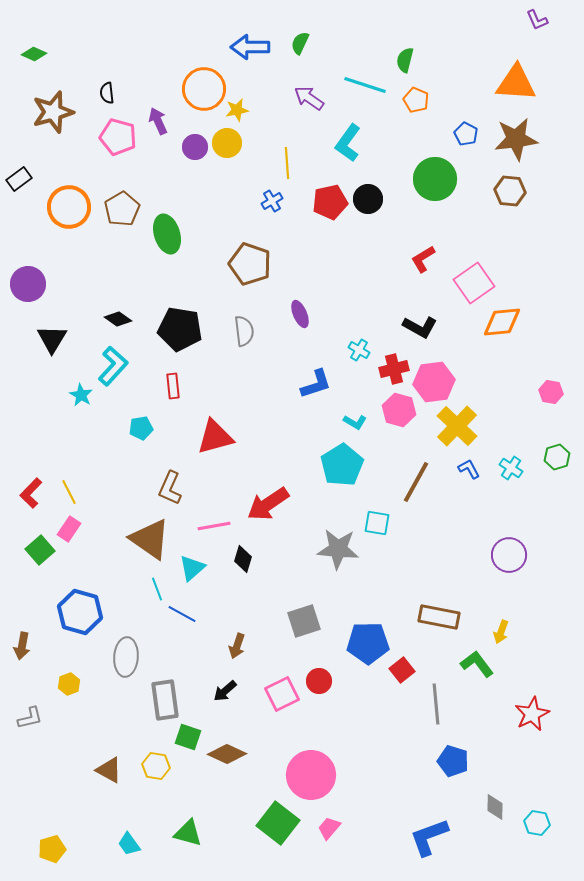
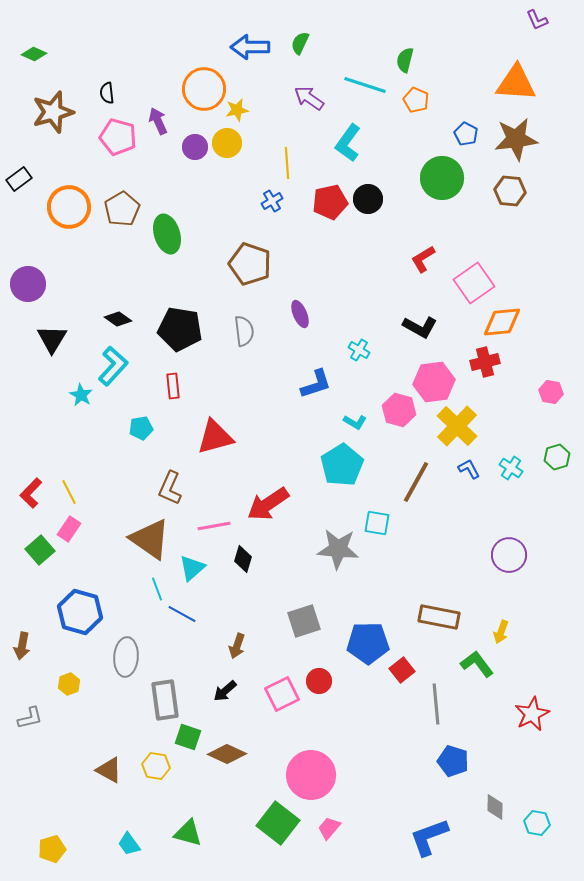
green circle at (435, 179): moved 7 px right, 1 px up
red cross at (394, 369): moved 91 px right, 7 px up
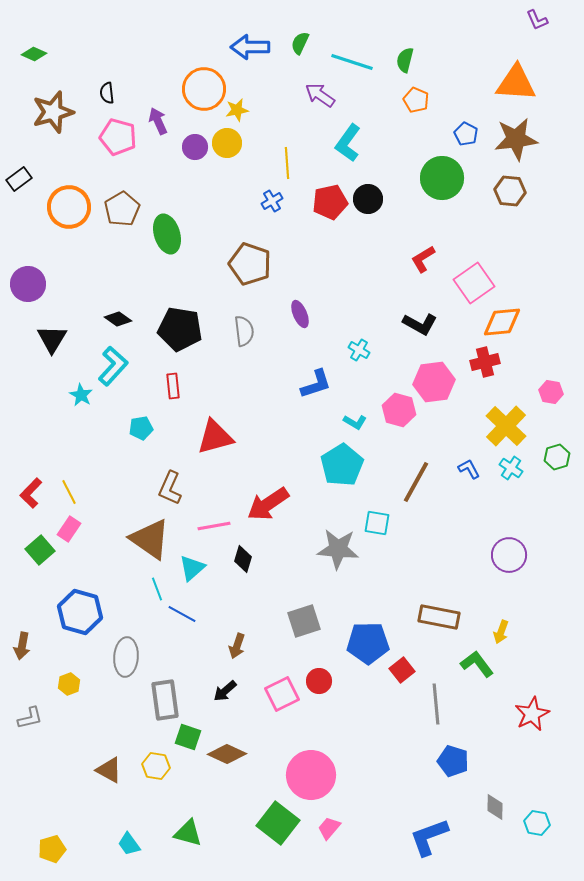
cyan line at (365, 85): moved 13 px left, 23 px up
purple arrow at (309, 98): moved 11 px right, 3 px up
black L-shape at (420, 327): moved 3 px up
yellow cross at (457, 426): moved 49 px right
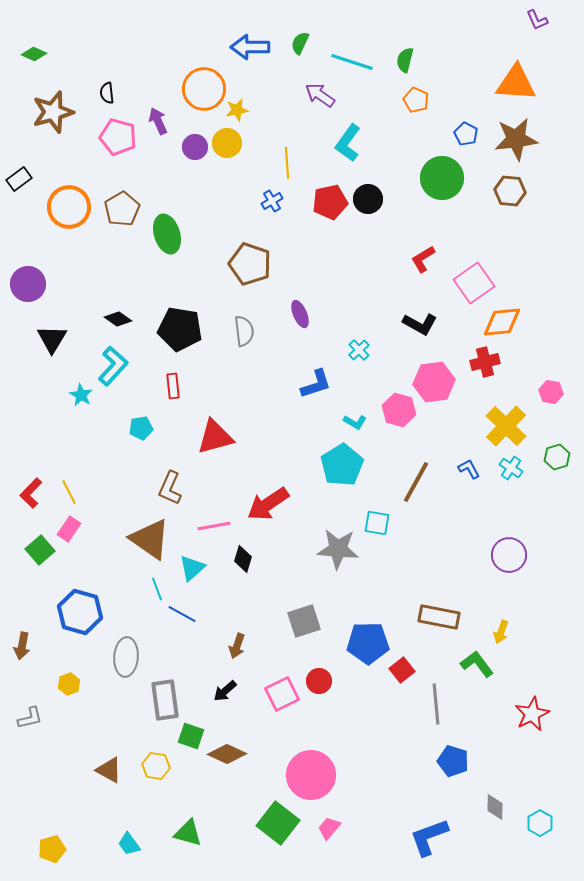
cyan cross at (359, 350): rotated 15 degrees clockwise
green square at (188, 737): moved 3 px right, 1 px up
cyan hexagon at (537, 823): moved 3 px right; rotated 20 degrees clockwise
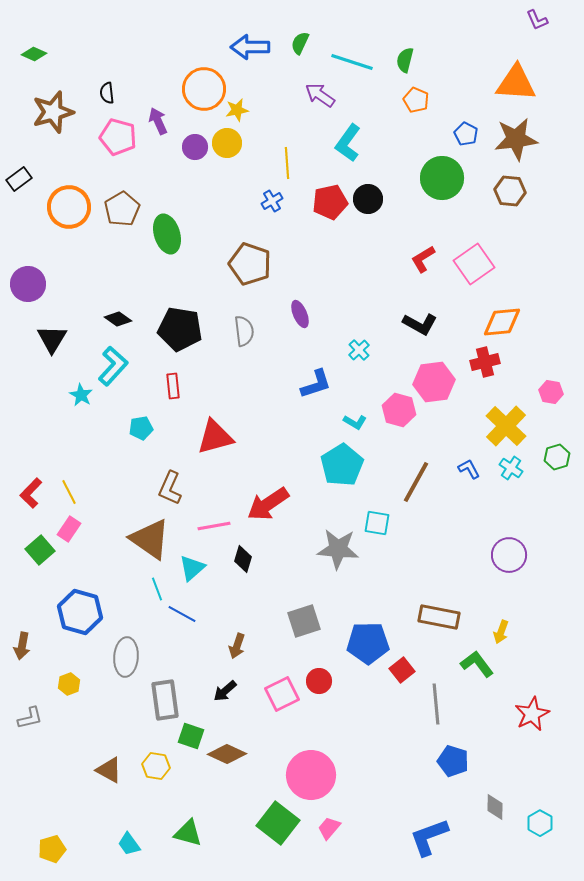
pink square at (474, 283): moved 19 px up
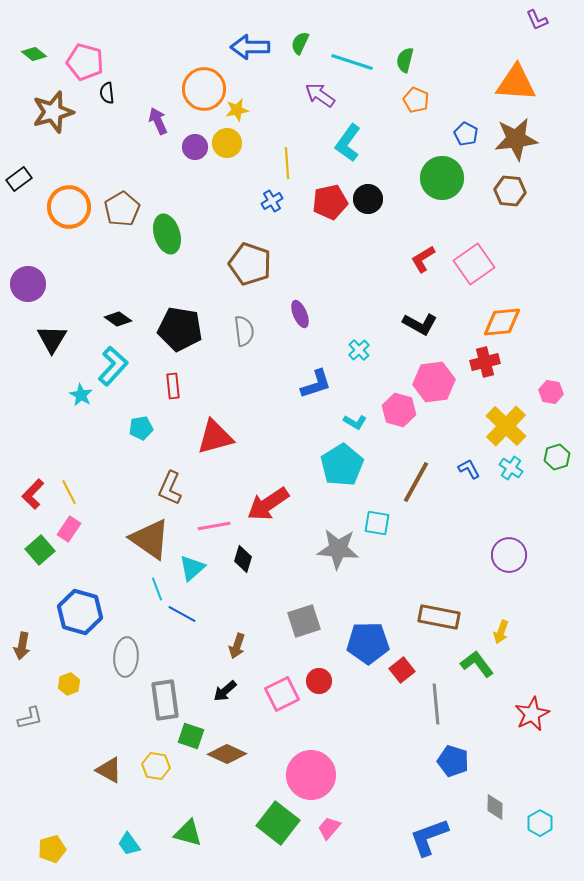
green diamond at (34, 54): rotated 15 degrees clockwise
pink pentagon at (118, 137): moved 33 px left, 75 px up
red L-shape at (31, 493): moved 2 px right, 1 px down
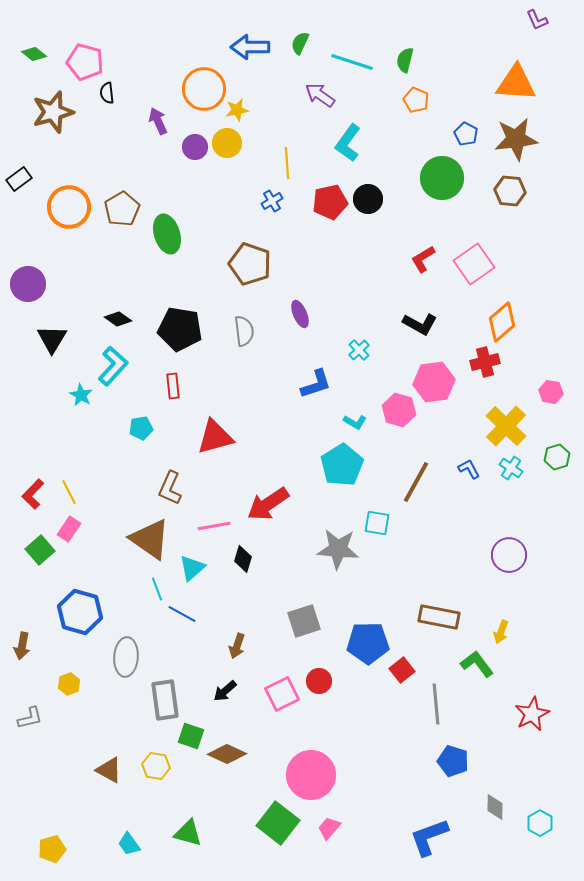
orange diamond at (502, 322): rotated 36 degrees counterclockwise
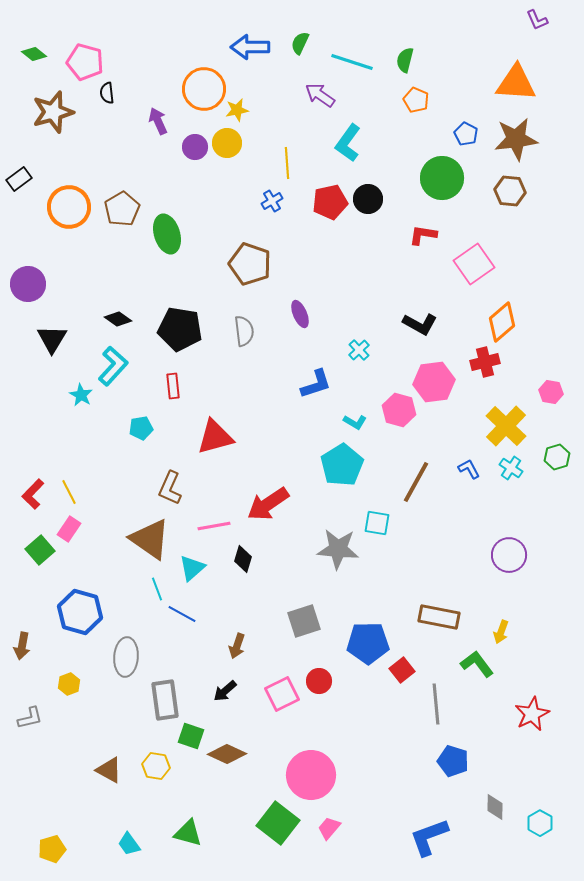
red L-shape at (423, 259): moved 24 px up; rotated 40 degrees clockwise
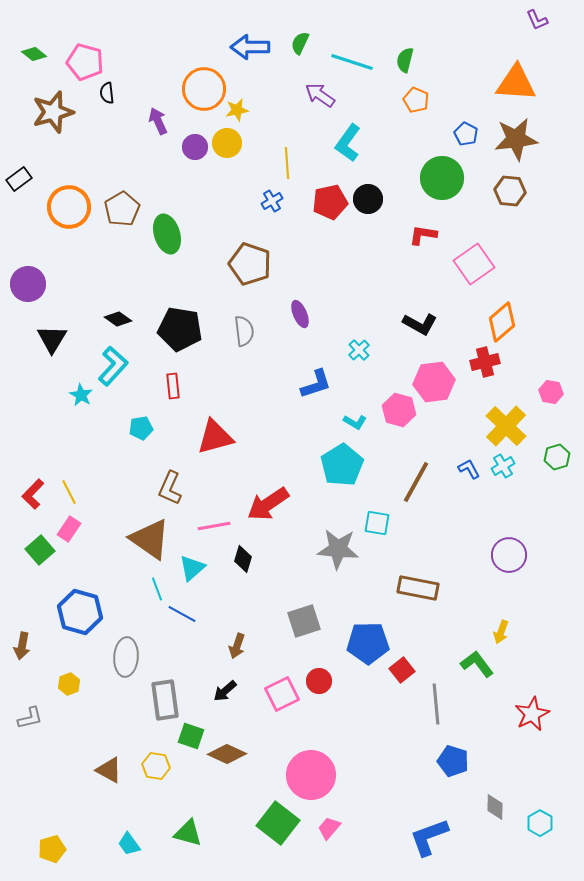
cyan cross at (511, 468): moved 8 px left, 2 px up; rotated 25 degrees clockwise
brown rectangle at (439, 617): moved 21 px left, 29 px up
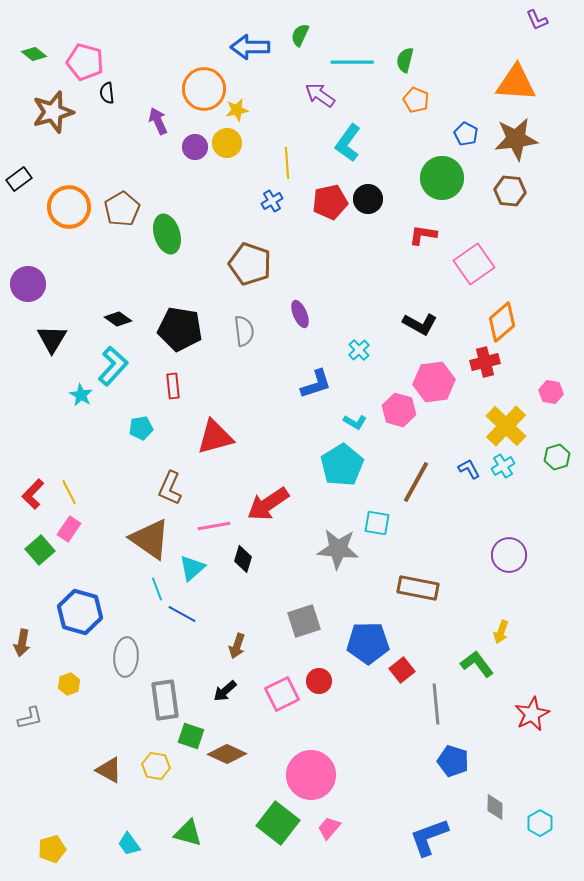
green semicircle at (300, 43): moved 8 px up
cyan line at (352, 62): rotated 18 degrees counterclockwise
brown arrow at (22, 646): moved 3 px up
